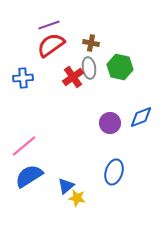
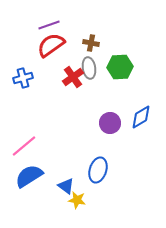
green hexagon: rotated 15 degrees counterclockwise
blue cross: rotated 12 degrees counterclockwise
blue diamond: rotated 10 degrees counterclockwise
blue ellipse: moved 16 px left, 2 px up
blue triangle: rotated 42 degrees counterclockwise
yellow star: moved 2 px down
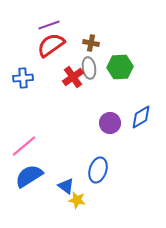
blue cross: rotated 12 degrees clockwise
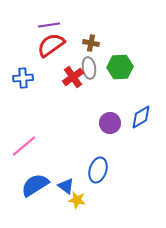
purple line: rotated 10 degrees clockwise
blue semicircle: moved 6 px right, 9 px down
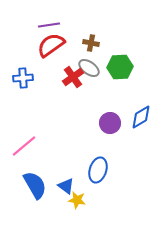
gray ellipse: rotated 45 degrees counterclockwise
blue semicircle: rotated 92 degrees clockwise
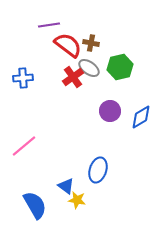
red semicircle: moved 17 px right; rotated 72 degrees clockwise
green hexagon: rotated 10 degrees counterclockwise
purple circle: moved 12 px up
blue semicircle: moved 20 px down
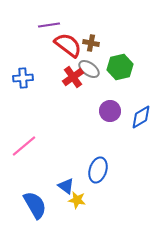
gray ellipse: moved 1 px down
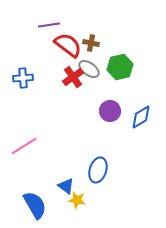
pink line: rotated 8 degrees clockwise
